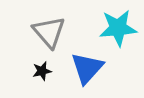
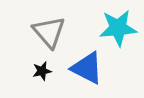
blue triangle: rotated 45 degrees counterclockwise
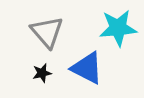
gray triangle: moved 2 px left
black star: moved 2 px down
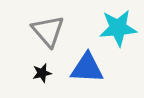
gray triangle: moved 1 px right, 1 px up
blue triangle: rotated 24 degrees counterclockwise
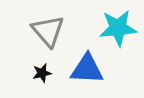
blue triangle: moved 1 px down
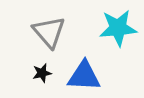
gray triangle: moved 1 px right, 1 px down
blue triangle: moved 3 px left, 7 px down
